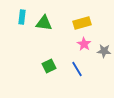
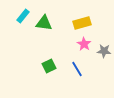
cyan rectangle: moved 1 px right, 1 px up; rotated 32 degrees clockwise
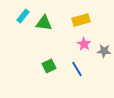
yellow rectangle: moved 1 px left, 3 px up
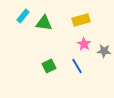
blue line: moved 3 px up
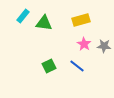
gray star: moved 5 px up
blue line: rotated 21 degrees counterclockwise
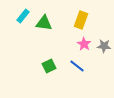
yellow rectangle: rotated 54 degrees counterclockwise
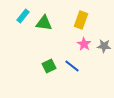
blue line: moved 5 px left
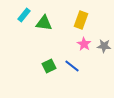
cyan rectangle: moved 1 px right, 1 px up
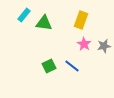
gray star: rotated 16 degrees counterclockwise
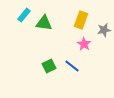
gray star: moved 16 px up
